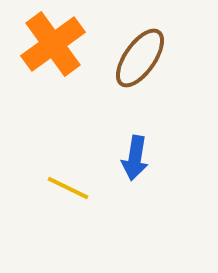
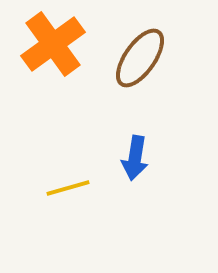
yellow line: rotated 42 degrees counterclockwise
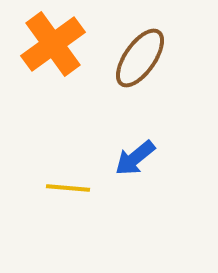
blue arrow: rotated 42 degrees clockwise
yellow line: rotated 21 degrees clockwise
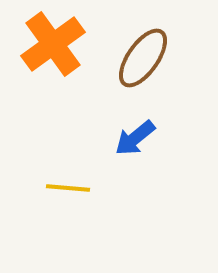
brown ellipse: moved 3 px right
blue arrow: moved 20 px up
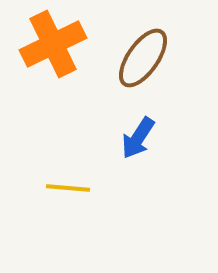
orange cross: rotated 10 degrees clockwise
blue arrow: moved 3 px right; rotated 18 degrees counterclockwise
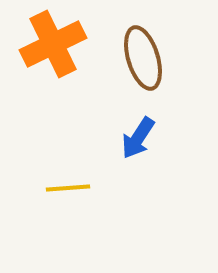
brown ellipse: rotated 52 degrees counterclockwise
yellow line: rotated 9 degrees counterclockwise
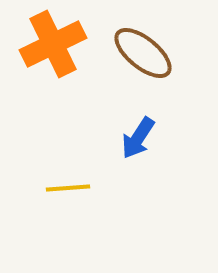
brown ellipse: moved 5 px up; rotated 34 degrees counterclockwise
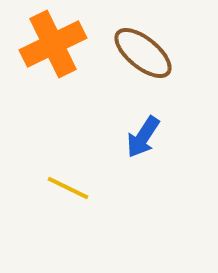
blue arrow: moved 5 px right, 1 px up
yellow line: rotated 30 degrees clockwise
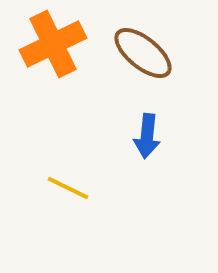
blue arrow: moved 4 px right, 1 px up; rotated 27 degrees counterclockwise
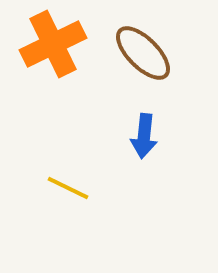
brown ellipse: rotated 6 degrees clockwise
blue arrow: moved 3 px left
